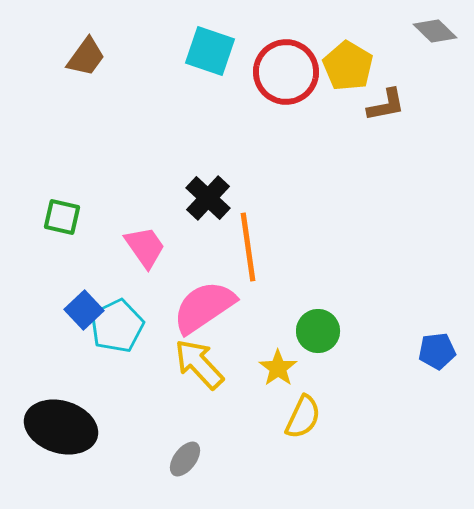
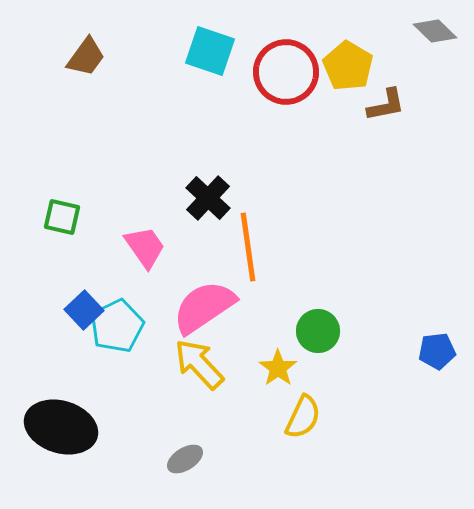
gray ellipse: rotated 21 degrees clockwise
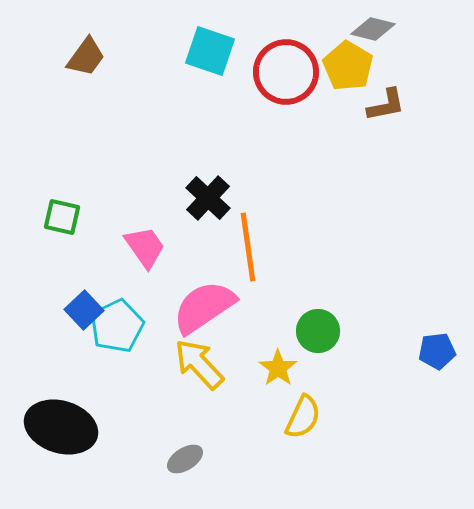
gray diamond: moved 62 px left, 2 px up; rotated 30 degrees counterclockwise
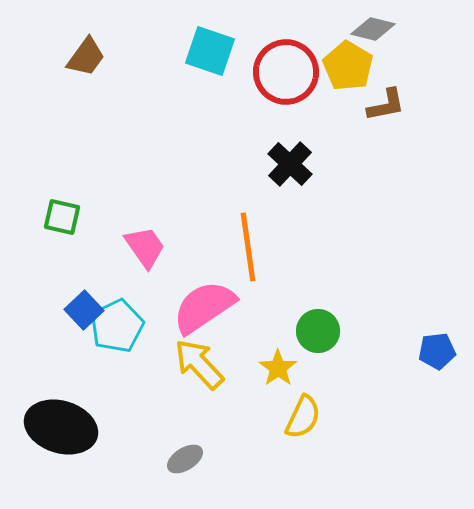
black cross: moved 82 px right, 34 px up
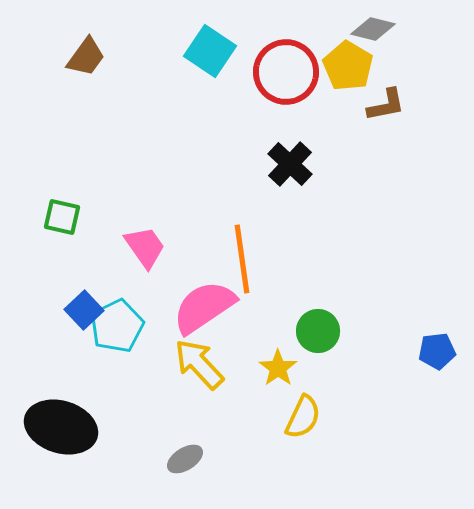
cyan square: rotated 15 degrees clockwise
orange line: moved 6 px left, 12 px down
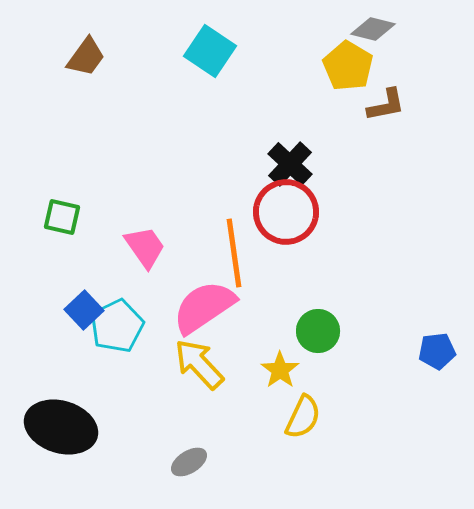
red circle: moved 140 px down
orange line: moved 8 px left, 6 px up
yellow star: moved 2 px right, 2 px down
gray ellipse: moved 4 px right, 3 px down
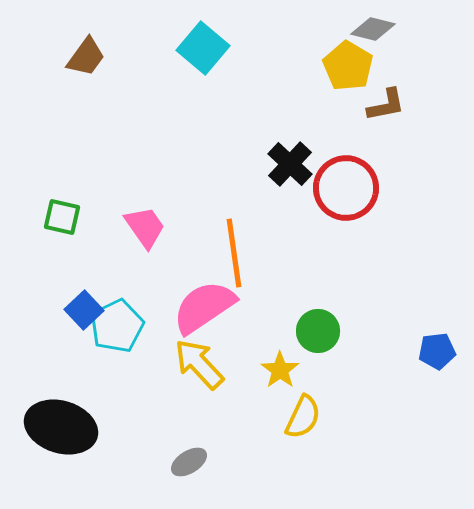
cyan square: moved 7 px left, 3 px up; rotated 6 degrees clockwise
red circle: moved 60 px right, 24 px up
pink trapezoid: moved 20 px up
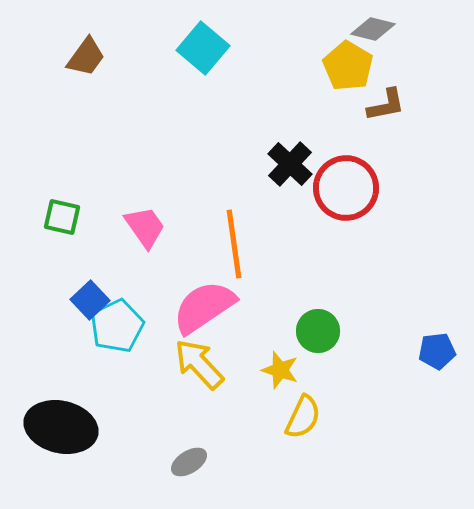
orange line: moved 9 px up
blue square: moved 6 px right, 10 px up
yellow star: rotated 18 degrees counterclockwise
black ellipse: rotated 4 degrees counterclockwise
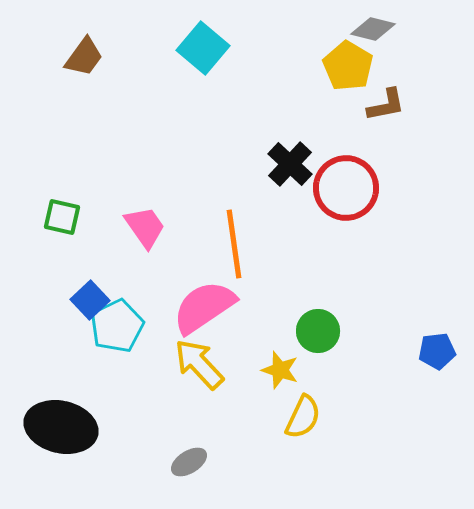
brown trapezoid: moved 2 px left
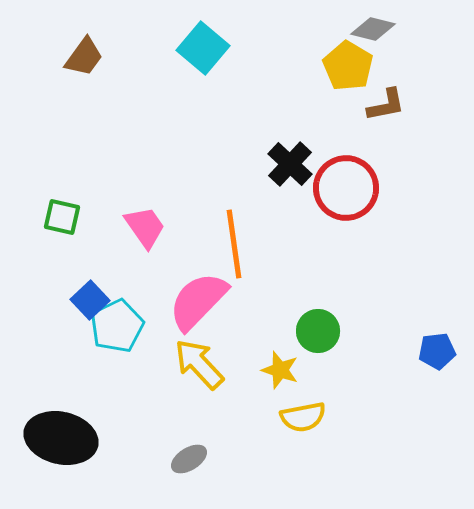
pink semicircle: moved 6 px left, 6 px up; rotated 12 degrees counterclockwise
yellow semicircle: rotated 54 degrees clockwise
black ellipse: moved 11 px down
gray ellipse: moved 3 px up
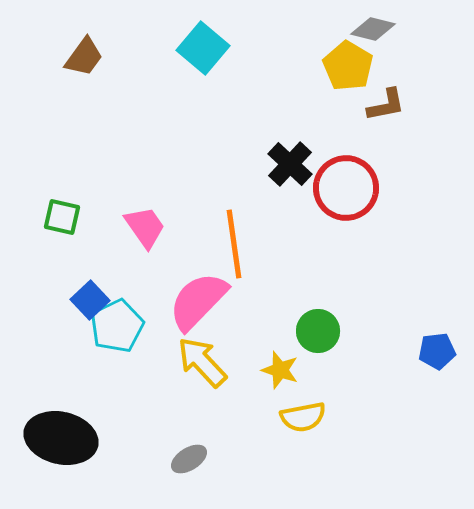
yellow arrow: moved 3 px right, 2 px up
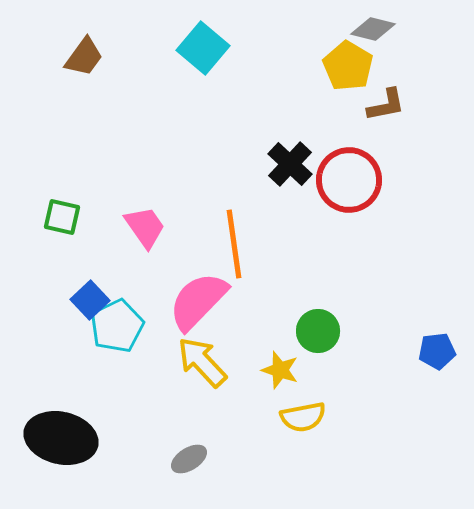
red circle: moved 3 px right, 8 px up
